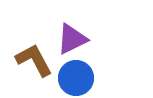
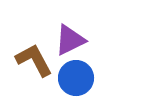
purple triangle: moved 2 px left, 1 px down
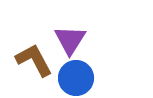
purple triangle: rotated 32 degrees counterclockwise
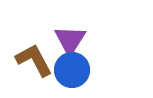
blue circle: moved 4 px left, 8 px up
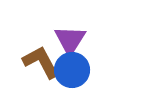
brown L-shape: moved 7 px right, 2 px down
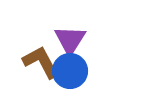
blue circle: moved 2 px left, 1 px down
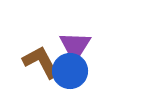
purple triangle: moved 5 px right, 6 px down
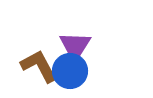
brown L-shape: moved 2 px left, 4 px down
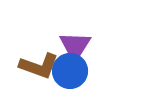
brown L-shape: rotated 138 degrees clockwise
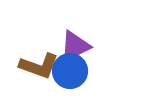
purple triangle: rotated 32 degrees clockwise
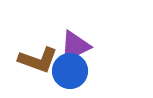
brown L-shape: moved 1 px left, 6 px up
